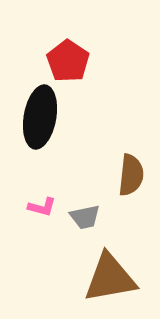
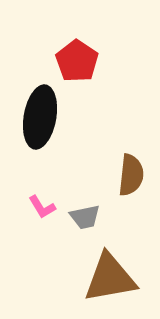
red pentagon: moved 9 px right
pink L-shape: rotated 44 degrees clockwise
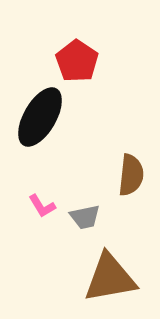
black ellipse: rotated 20 degrees clockwise
pink L-shape: moved 1 px up
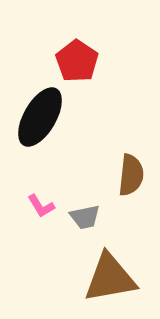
pink L-shape: moved 1 px left
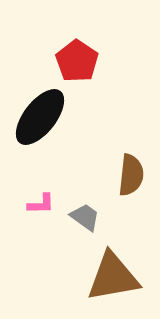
black ellipse: rotated 8 degrees clockwise
pink L-shape: moved 2 px up; rotated 60 degrees counterclockwise
gray trapezoid: rotated 132 degrees counterclockwise
brown triangle: moved 3 px right, 1 px up
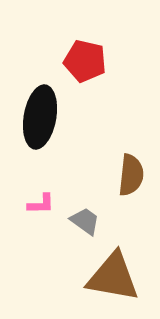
red pentagon: moved 8 px right; rotated 21 degrees counterclockwise
black ellipse: rotated 28 degrees counterclockwise
gray trapezoid: moved 4 px down
brown triangle: rotated 20 degrees clockwise
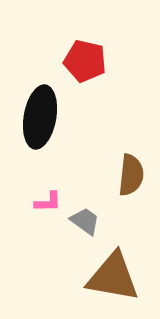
pink L-shape: moved 7 px right, 2 px up
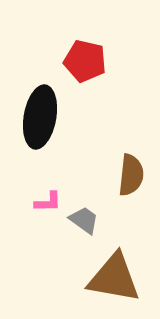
gray trapezoid: moved 1 px left, 1 px up
brown triangle: moved 1 px right, 1 px down
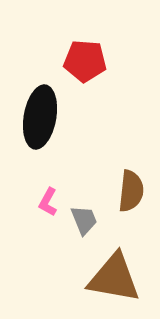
red pentagon: rotated 9 degrees counterclockwise
brown semicircle: moved 16 px down
pink L-shape: rotated 120 degrees clockwise
gray trapezoid: rotated 32 degrees clockwise
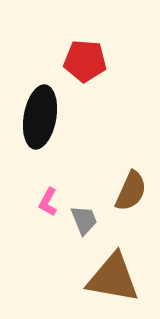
brown semicircle: rotated 18 degrees clockwise
brown triangle: moved 1 px left
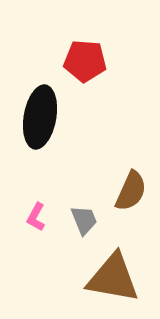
pink L-shape: moved 12 px left, 15 px down
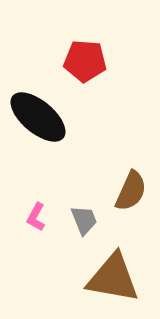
black ellipse: moved 2 px left; rotated 60 degrees counterclockwise
